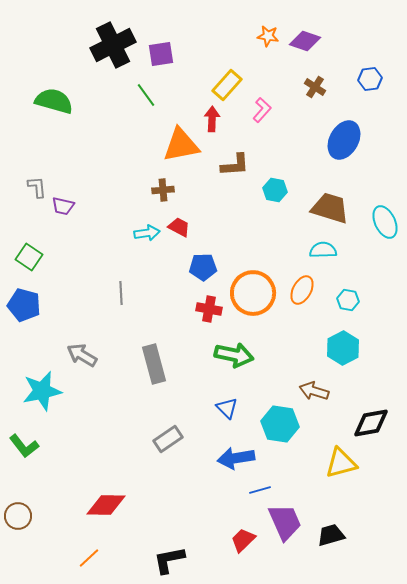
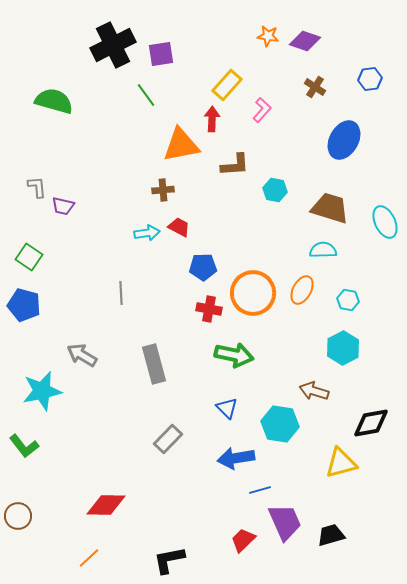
gray rectangle at (168, 439): rotated 12 degrees counterclockwise
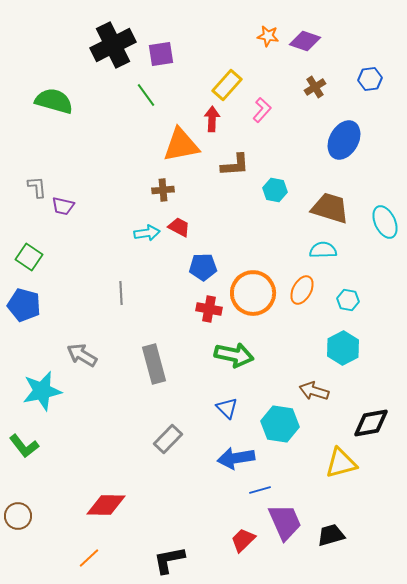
brown cross at (315, 87): rotated 25 degrees clockwise
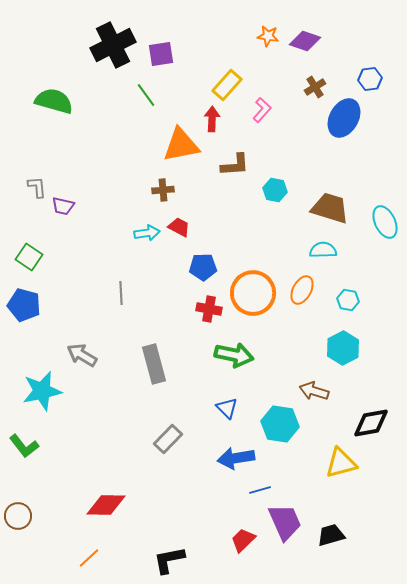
blue ellipse at (344, 140): moved 22 px up
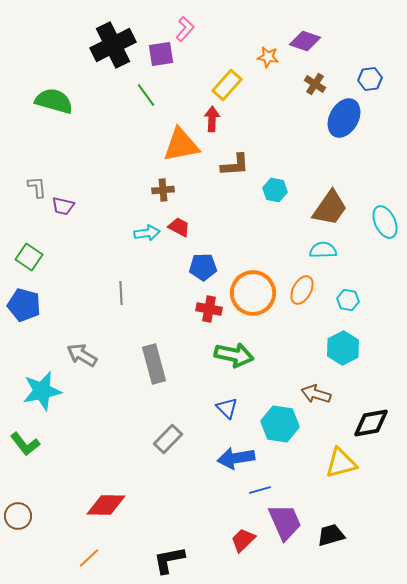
orange star at (268, 36): moved 21 px down
brown cross at (315, 87): moved 3 px up; rotated 25 degrees counterclockwise
pink L-shape at (262, 110): moved 77 px left, 81 px up
brown trapezoid at (330, 208): rotated 108 degrees clockwise
brown arrow at (314, 391): moved 2 px right, 3 px down
green L-shape at (24, 446): moved 1 px right, 2 px up
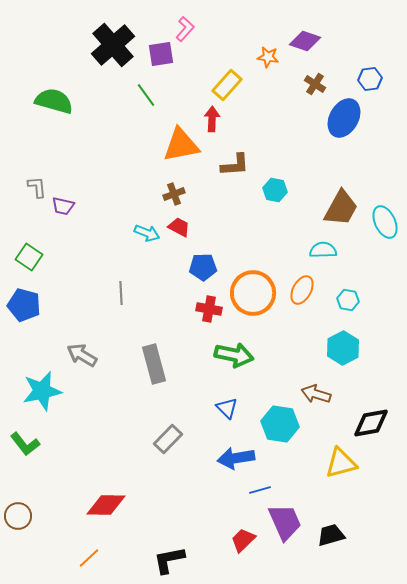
black cross at (113, 45): rotated 15 degrees counterclockwise
brown cross at (163, 190): moved 11 px right, 4 px down; rotated 15 degrees counterclockwise
brown trapezoid at (330, 208): moved 11 px right; rotated 6 degrees counterclockwise
cyan arrow at (147, 233): rotated 30 degrees clockwise
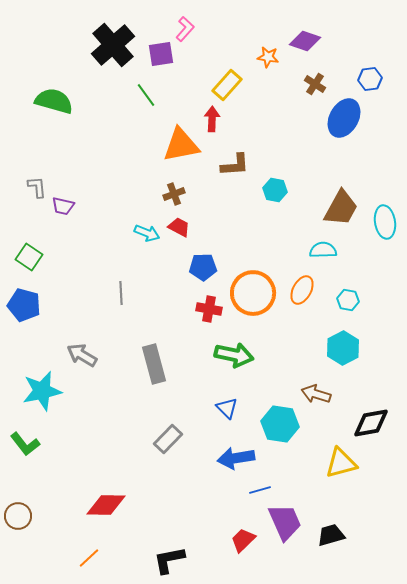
cyan ellipse at (385, 222): rotated 16 degrees clockwise
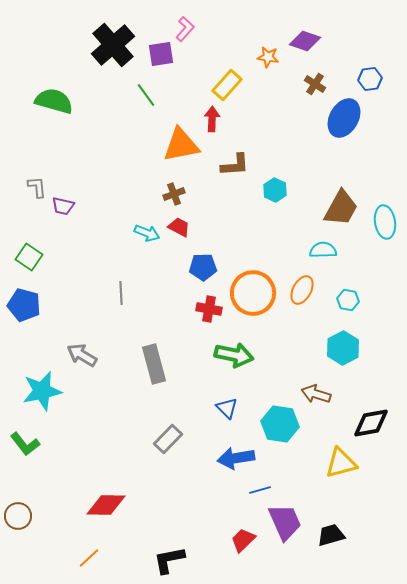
cyan hexagon at (275, 190): rotated 15 degrees clockwise
